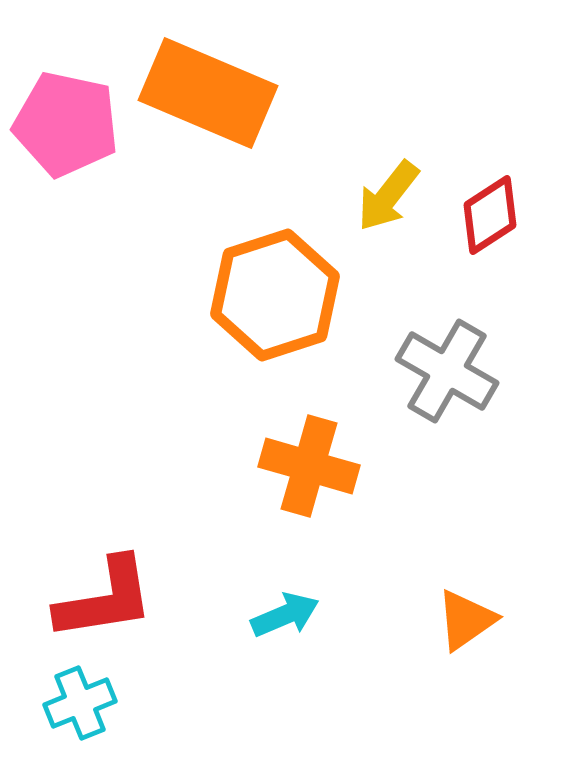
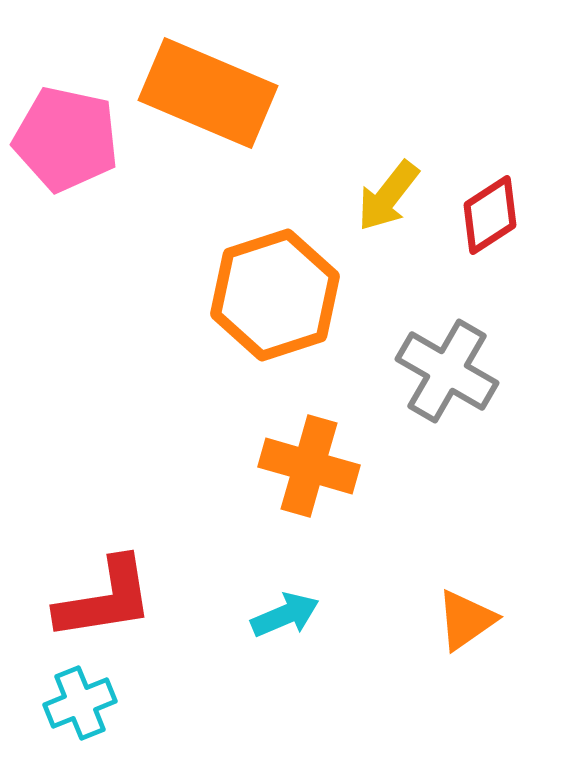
pink pentagon: moved 15 px down
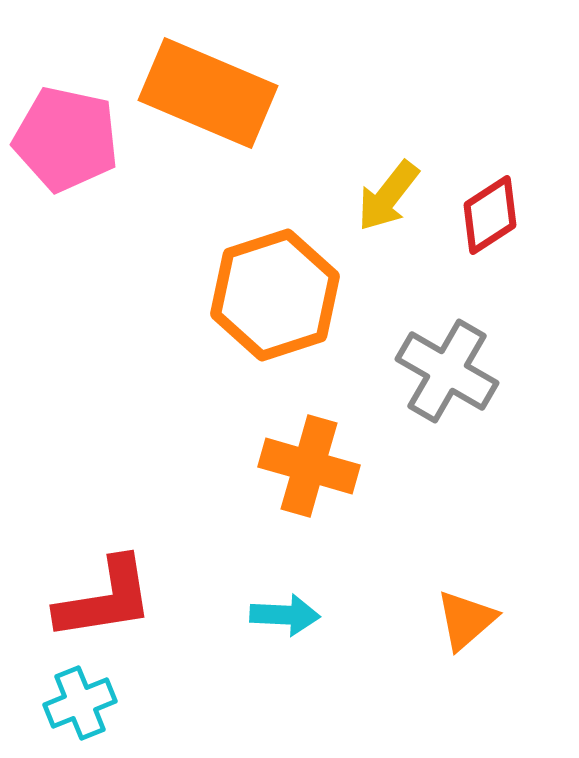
cyan arrow: rotated 26 degrees clockwise
orange triangle: rotated 6 degrees counterclockwise
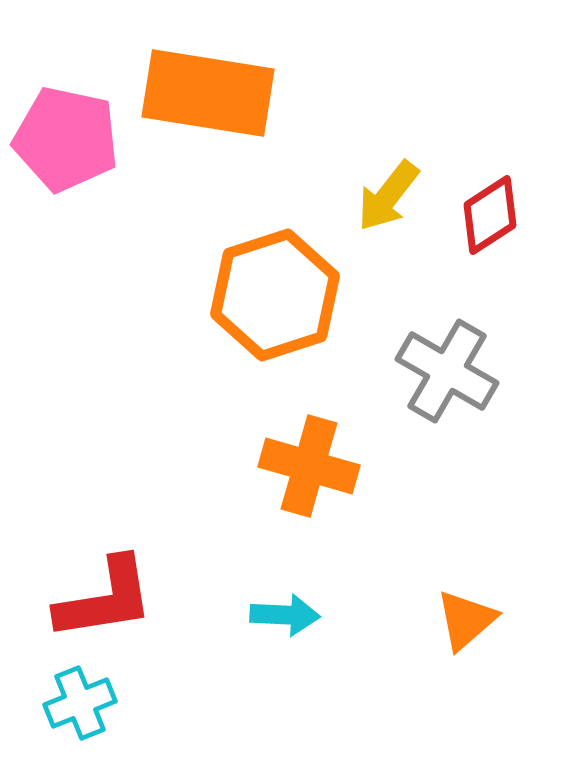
orange rectangle: rotated 14 degrees counterclockwise
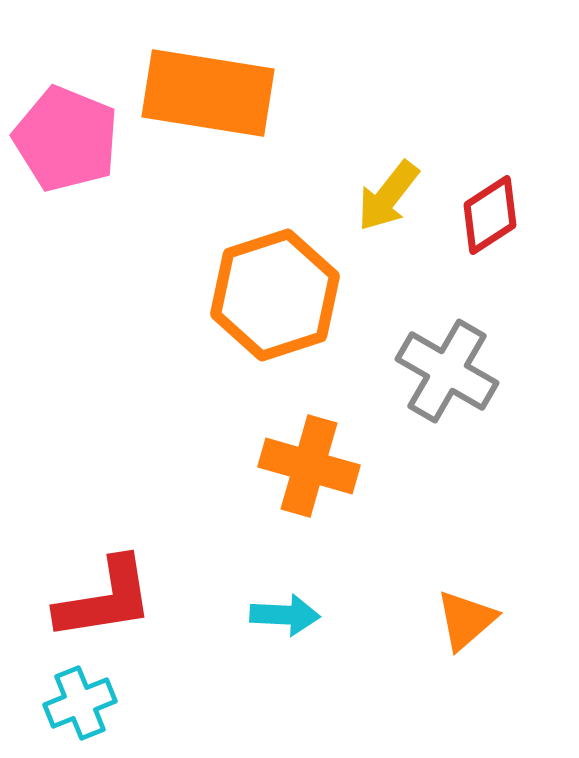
pink pentagon: rotated 10 degrees clockwise
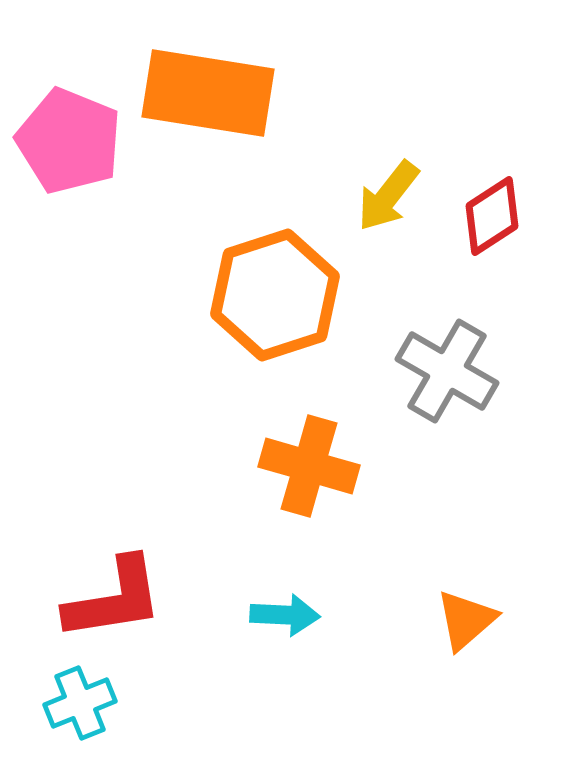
pink pentagon: moved 3 px right, 2 px down
red diamond: moved 2 px right, 1 px down
red L-shape: moved 9 px right
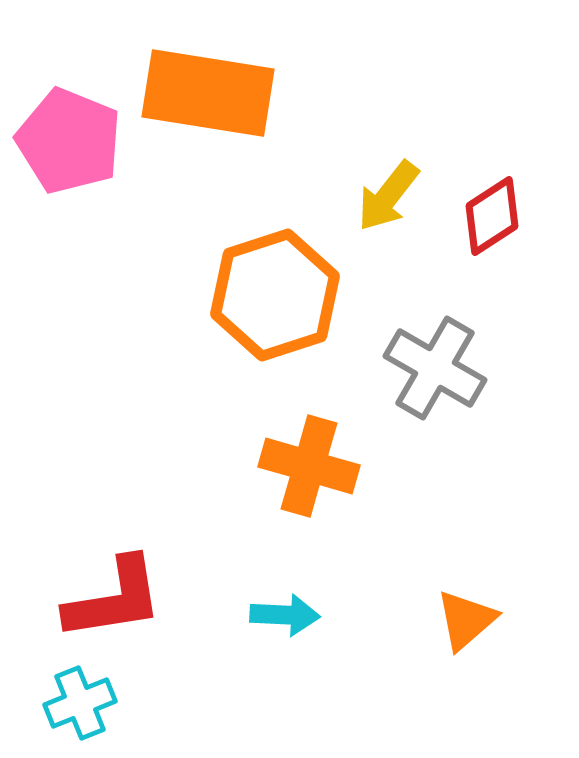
gray cross: moved 12 px left, 3 px up
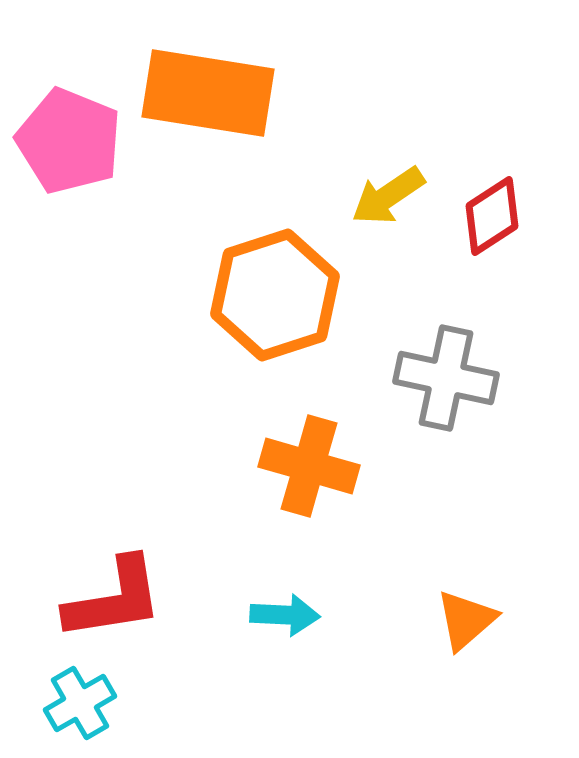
yellow arrow: rotated 18 degrees clockwise
gray cross: moved 11 px right, 10 px down; rotated 18 degrees counterclockwise
cyan cross: rotated 8 degrees counterclockwise
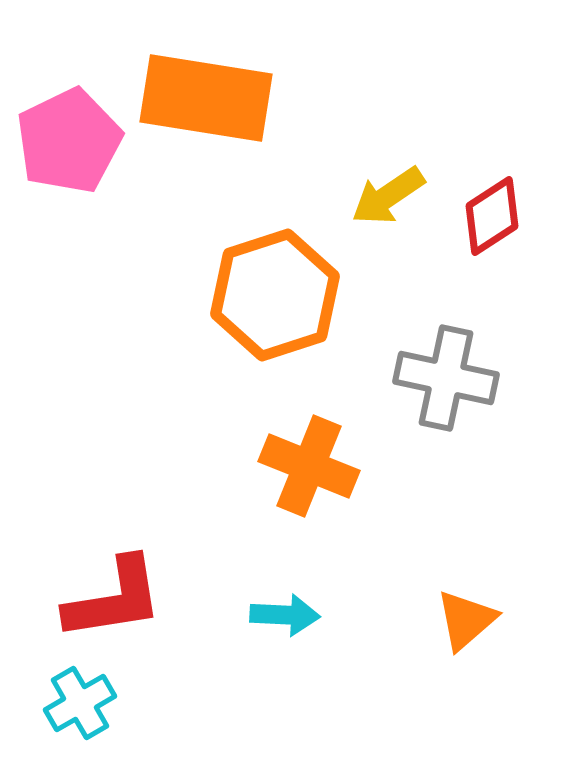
orange rectangle: moved 2 px left, 5 px down
pink pentagon: rotated 24 degrees clockwise
orange cross: rotated 6 degrees clockwise
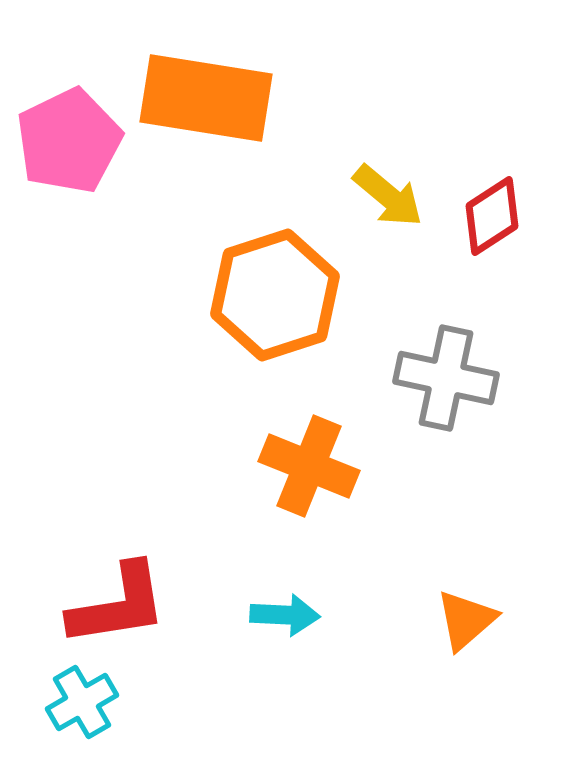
yellow arrow: rotated 106 degrees counterclockwise
red L-shape: moved 4 px right, 6 px down
cyan cross: moved 2 px right, 1 px up
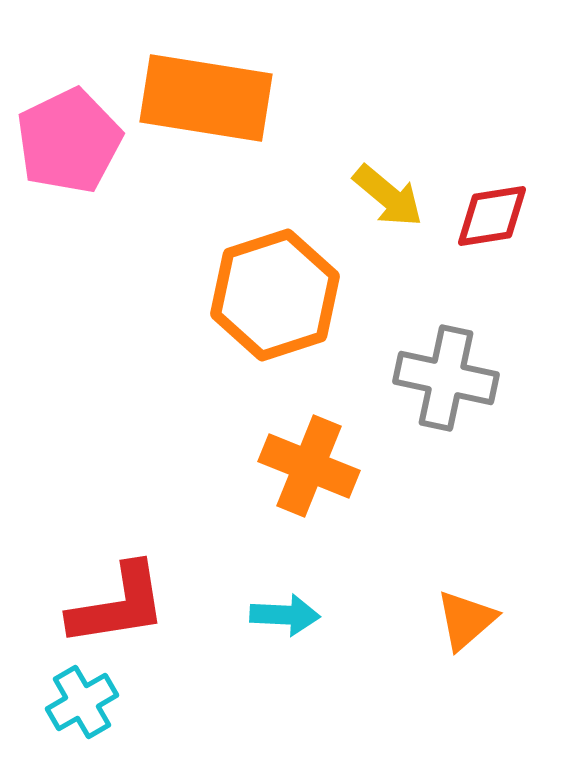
red diamond: rotated 24 degrees clockwise
